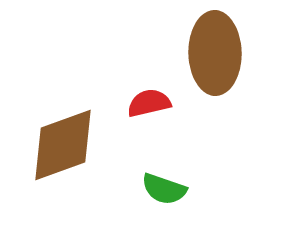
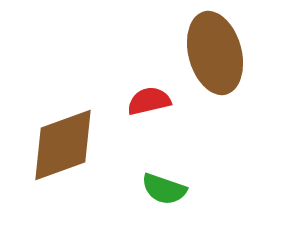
brown ellipse: rotated 14 degrees counterclockwise
red semicircle: moved 2 px up
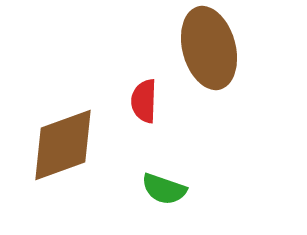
brown ellipse: moved 6 px left, 5 px up
red semicircle: moved 5 px left; rotated 75 degrees counterclockwise
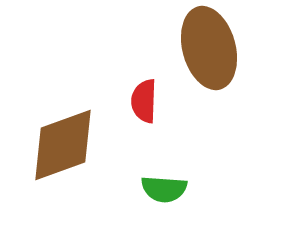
green semicircle: rotated 15 degrees counterclockwise
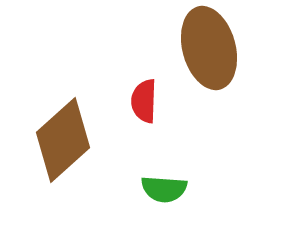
brown diamond: moved 5 px up; rotated 22 degrees counterclockwise
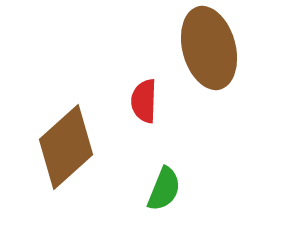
brown diamond: moved 3 px right, 7 px down
green semicircle: rotated 72 degrees counterclockwise
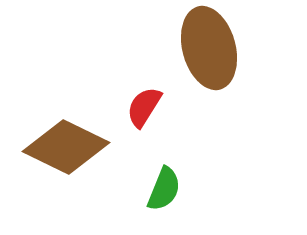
red semicircle: moved 6 px down; rotated 30 degrees clockwise
brown diamond: rotated 68 degrees clockwise
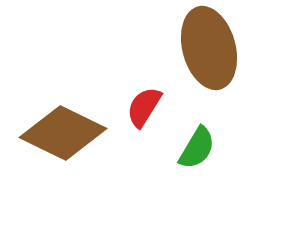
brown diamond: moved 3 px left, 14 px up
green semicircle: moved 33 px right, 41 px up; rotated 9 degrees clockwise
